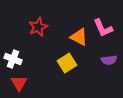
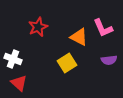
red triangle: rotated 18 degrees counterclockwise
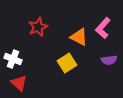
pink L-shape: rotated 65 degrees clockwise
